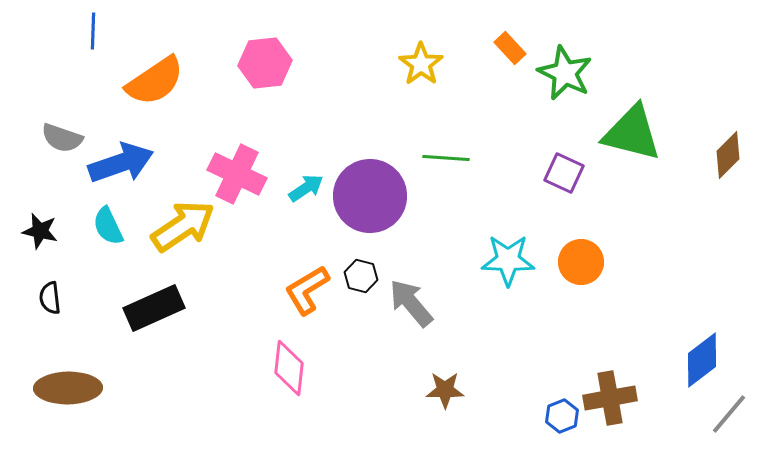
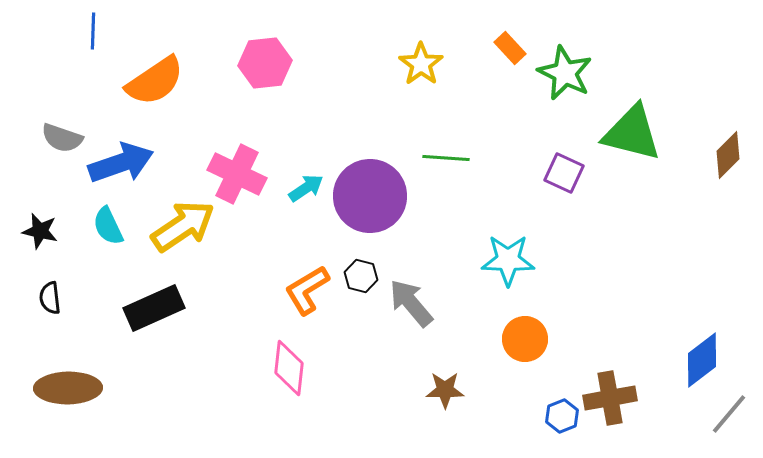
orange circle: moved 56 px left, 77 px down
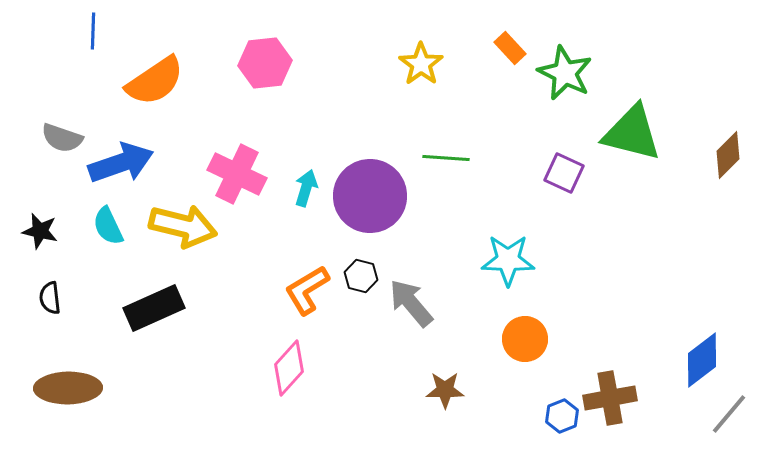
cyan arrow: rotated 39 degrees counterclockwise
yellow arrow: rotated 48 degrees clockwise
pink diamond: rotated 36 degrees clockwise
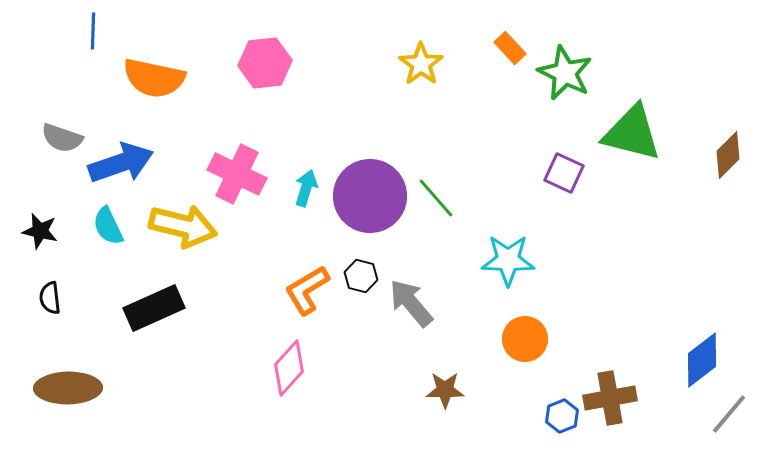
orange semicircle: moved 1 px left, 3 px up; rotated 46 degrees clockwise
green line: moved 10 px left, 40 px down; rotated 45 degrees clockwise
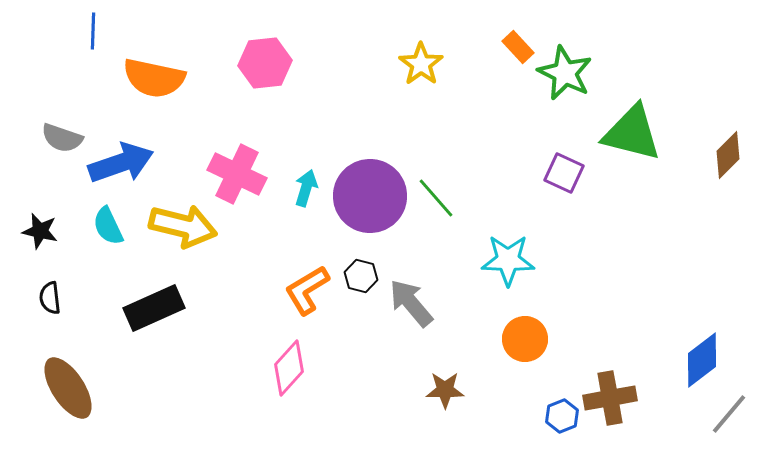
orange rectangle: moved 8 px right, 1 px up
brown ellipse: rotated 58 degrees clockwise
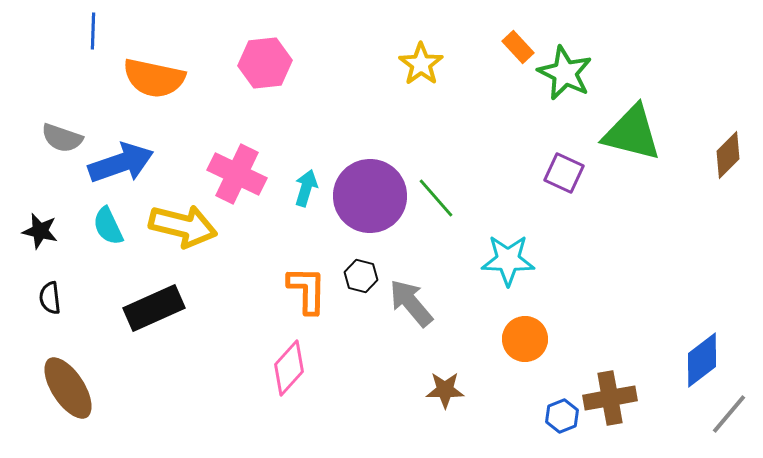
orange L-shape: rotated 122 degrees clockwise
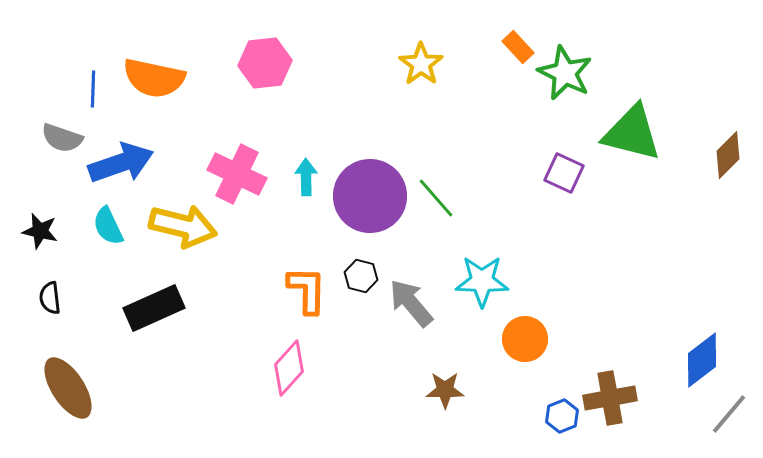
blue line: moved 58 px down
cyan arrow: moved 11 px up; rotated 18 degrees counterclockwise
cyan star: moved 26 px left, 21 px down
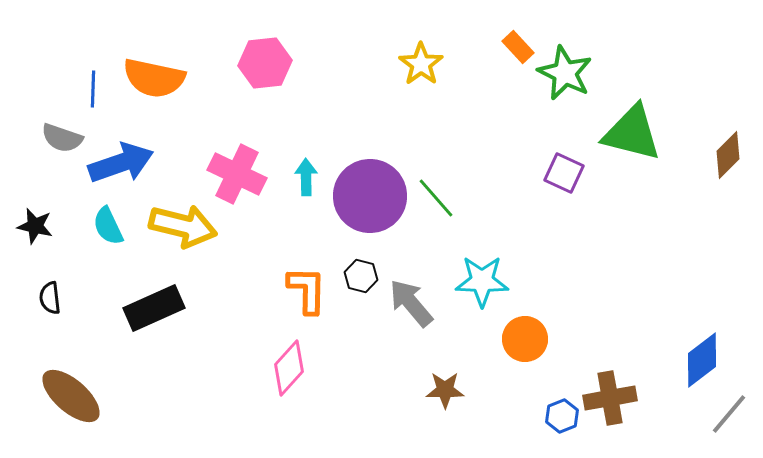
black star: moved 5 px left, 5 px up
brown ellipse: moved 3 px right, 8 px down; rotated 16 degrees counterclockwise
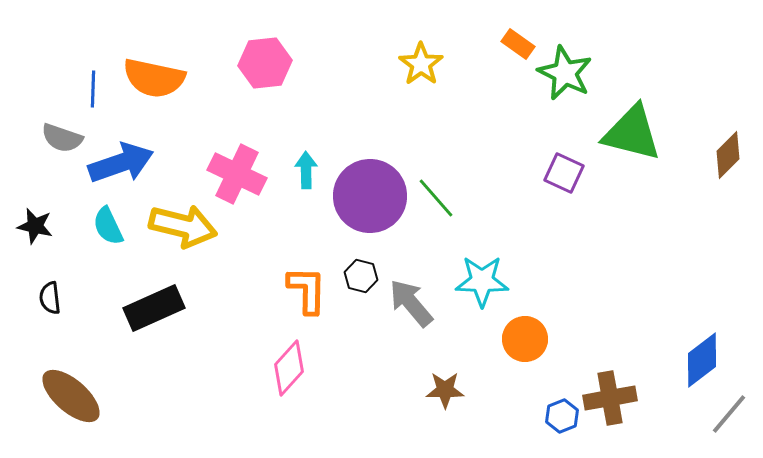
orange rectangle: moved 3 px up; rotated 12 degrees counterclockwise
cyan arrow: moved 7 px up
